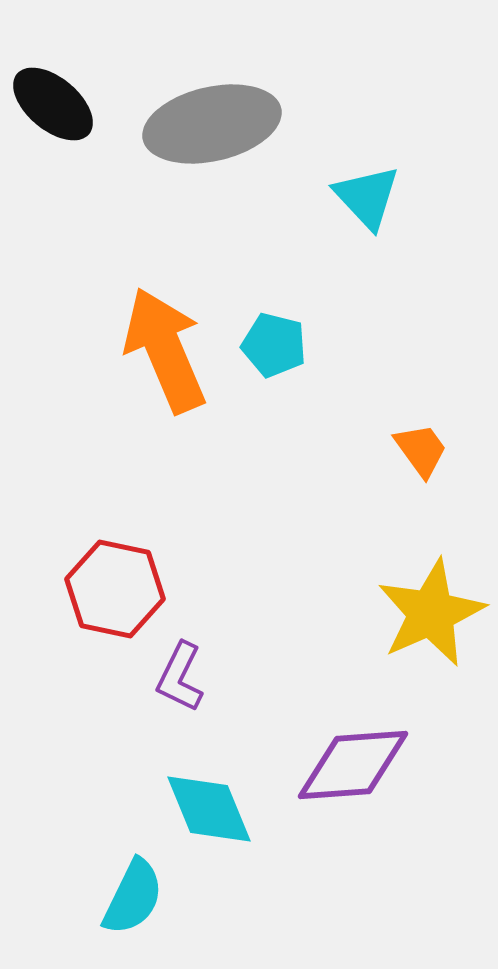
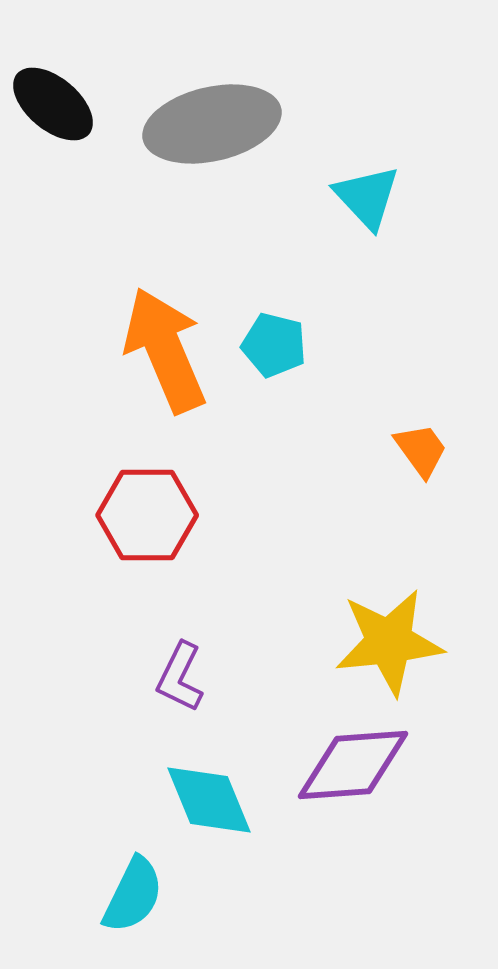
red hexagon: moved 32 px right, 74 px up; rotated 12 degrees counterclockwise
yellow star: moved 42 px left, 29 px down; rotated 18 degrees clockwise
cyan diamond: moved 9 px up
cyan semicircle: moved 2 px up
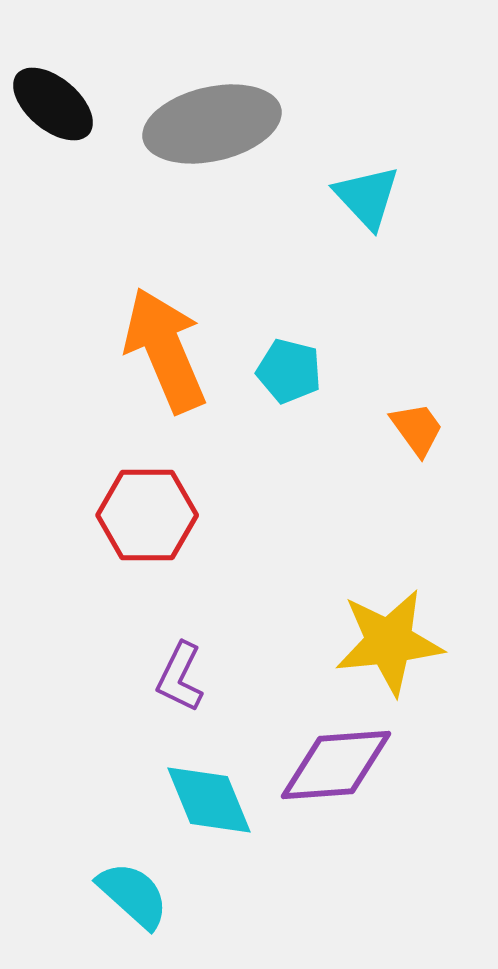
cyan pentagon: moved 15 px right, 26 px down
orange trapezoid: moved 4 px left, 21 px up
purple diamond: moved 17 px left
cyan semicircle: rotated 74 degrees counterclockwise
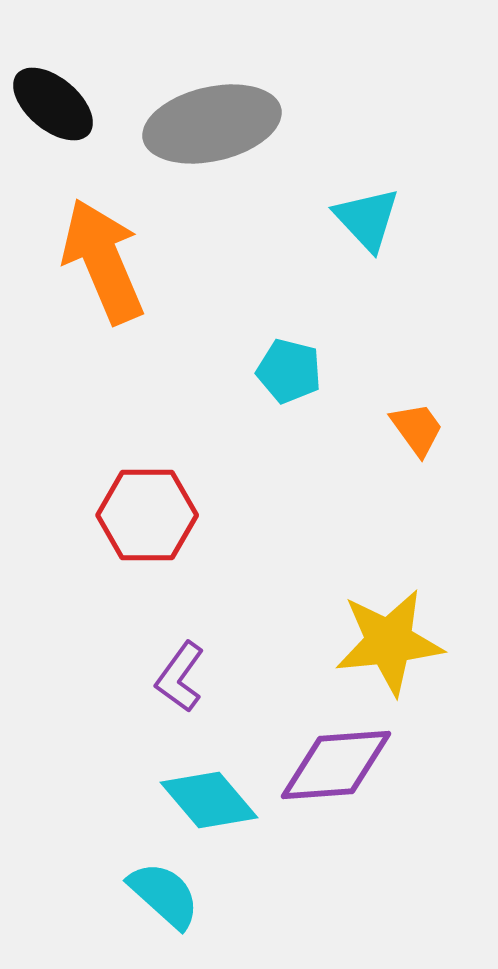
cyan triangle: moved 22 px down
orange arrow: moved 62 px left, 89 px up
purple L-shape: rotated 10 degrees clockwise
cyan diamond: rotated 18 degrees counterclockwise
cyan semicircle: moved 31 px right
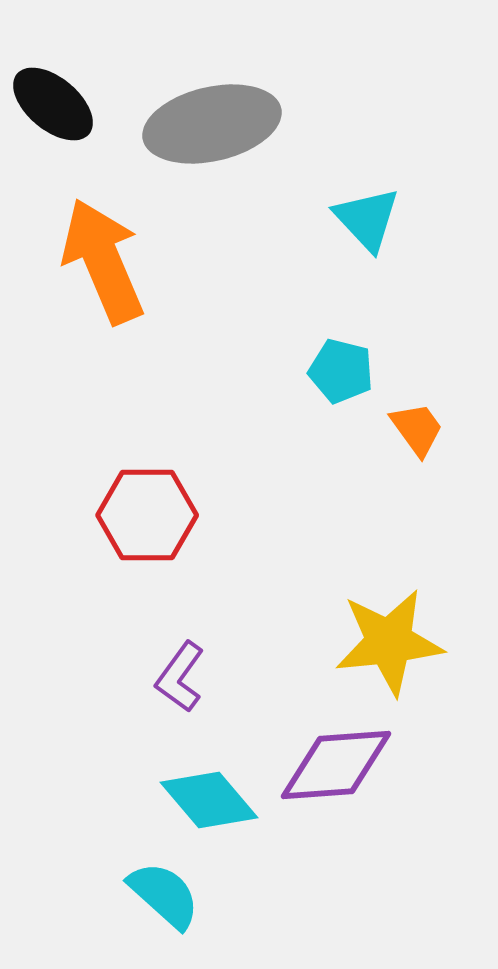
cyan pentagon: moved 52 px right
